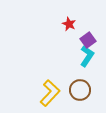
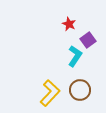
cyan L-shape: moved 12 px left
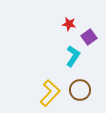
red star: rotated 16 degrees counterclockwise
purple square: moved 1 px right, 3 px up
cyan L-shape: moved 2 px left
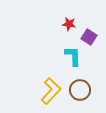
purple square: rotated 21 degrees counterclockwise
cyan L-shape: rotated 35 degrees counterclockwise
yellow L-shape: moved 1 px right, 2 px up
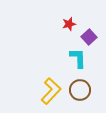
red star: rotated 24 degrees counterclockwise
purple square: rotated 14 degrees clockwise
cyan L-shape: moved 5 px right, 2 px down
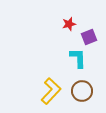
purple square: rotated 21 degrees clockwise
brown circle: moved 2 px right, 1 px down
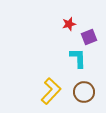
brown circle: moved 2 px right, 1 px down
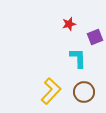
purple square: moved 6 px right
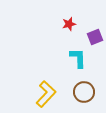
yellow L-shape: moved 5 px left, 3 px down
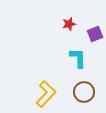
purple square: moved 3 px up
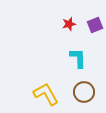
purple square: moved 9 px up
yellow L-shape: rotated 72 degrees counterclockwise
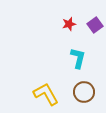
purple square: rotated 14 degrees counterclockwise
cyan L-shape: rotated 15 degrees clockwise
